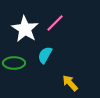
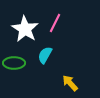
pink line: rotated 18 degrees counterclockwise
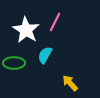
pink line: moved 1 px up
white star: moved 1 px right, 1 px down
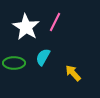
white star: moved 3 px up
cyan semicircle: moved 2 px left, 2 px down
yellow arrow: moved 3 px right, 10 px up
